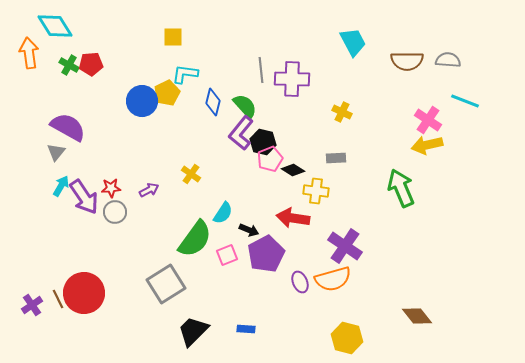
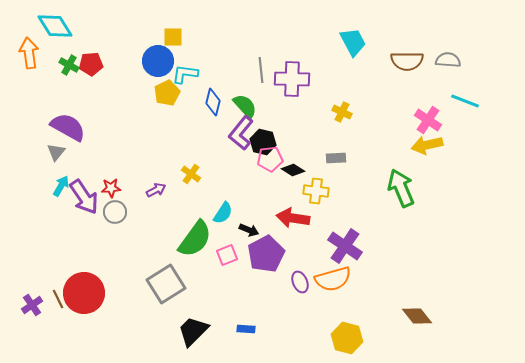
blue circle at (142, 101): moved 16 px right, 40 px up
pink pentagon at (270, 159): rotated 15 degrees clockwise
purple arrow at (149, 190): moved 7 px right
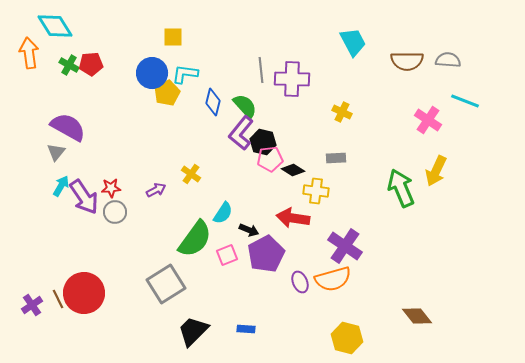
blue circle at (158, 61): moved 6 px left, 12 px down
yellow arrow at (427, 145): moved 9 px right, 26 px down; rotated 52 degrees counterclockwise
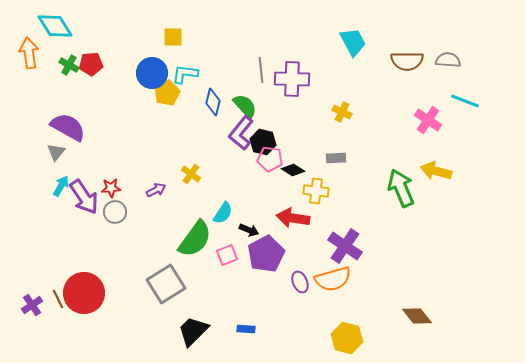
pink pentagon at (270, 159): rotated 15 degrees clockwise
yellow arrow at (436, 171): rotated 80 degrees clockwise
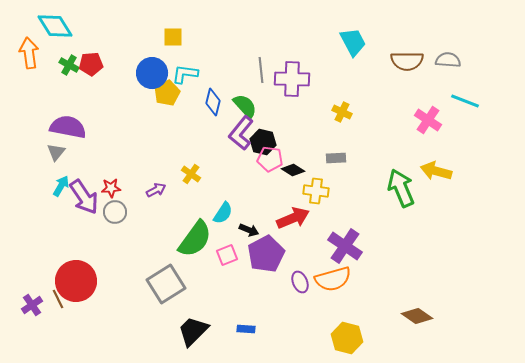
purple semicircle at (68, 127): rotated 18 degrees counterclockwise
red arrow at (293, 218): rotated 148 degrees clockwise
red circle at (84, 293): moved 8 px left, 12 px up
brown diamond at (417, 316): rotated 16 degrees counterclockwise
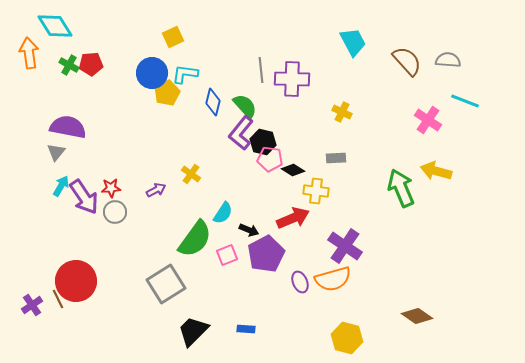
yellow square at (173, 37): rotated 25 degrees counterclockwise
brown semicircle at (407, 61): rotated 132 degrees counterclockwise
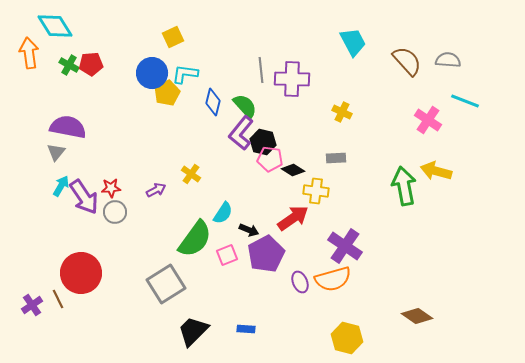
green arrow at (401, 188): moved 3 px right, 2 px up; rotated 12 degrees clockwise
red arrow at (293, 218): rotated 12 degrees counterclockwise
red circle at (76, 281): moved 5 px right, 8 px up
